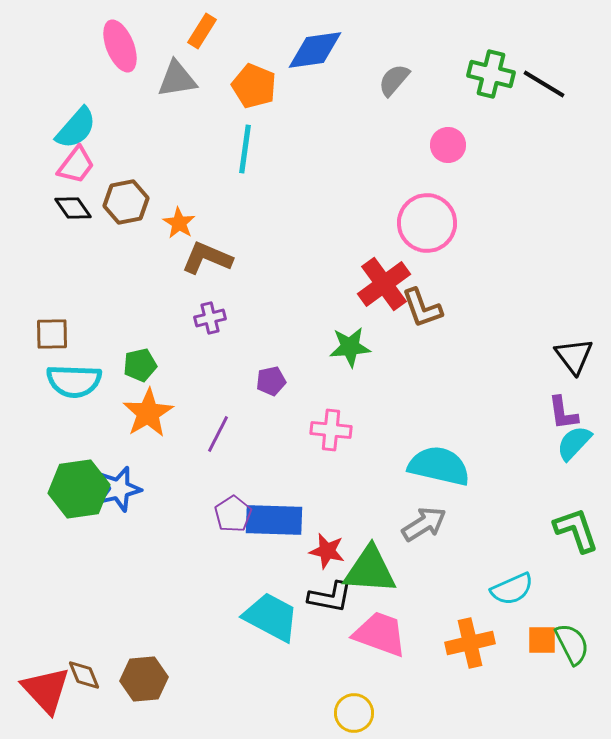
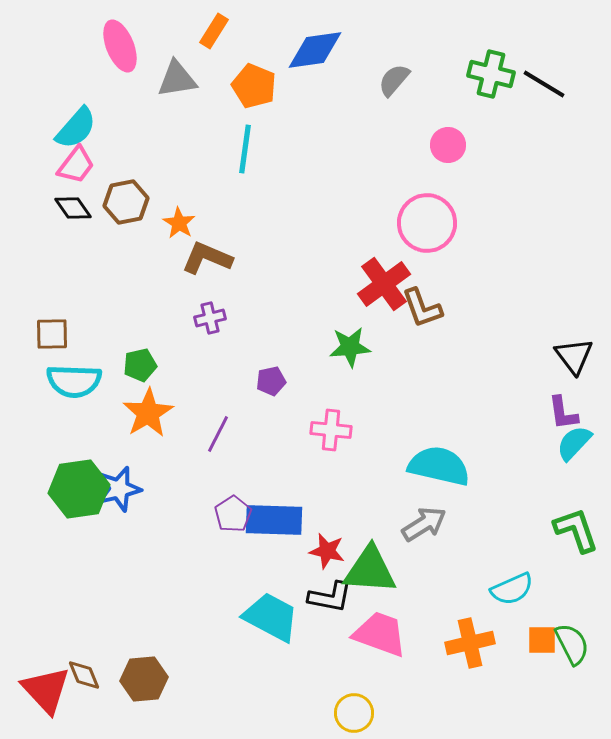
orange rectangle at (202, 31): moved 12 px right
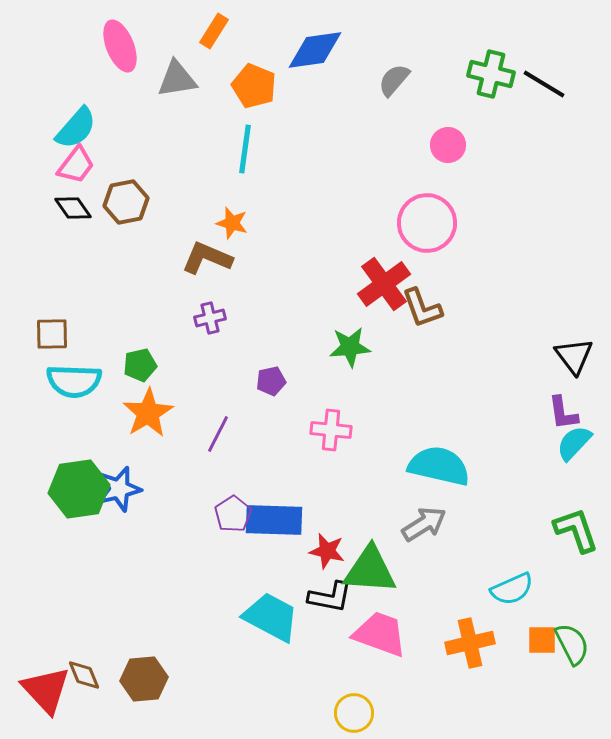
orange star at (179, 223): moved 53 px right; rotated 16 degrees counterclockwise
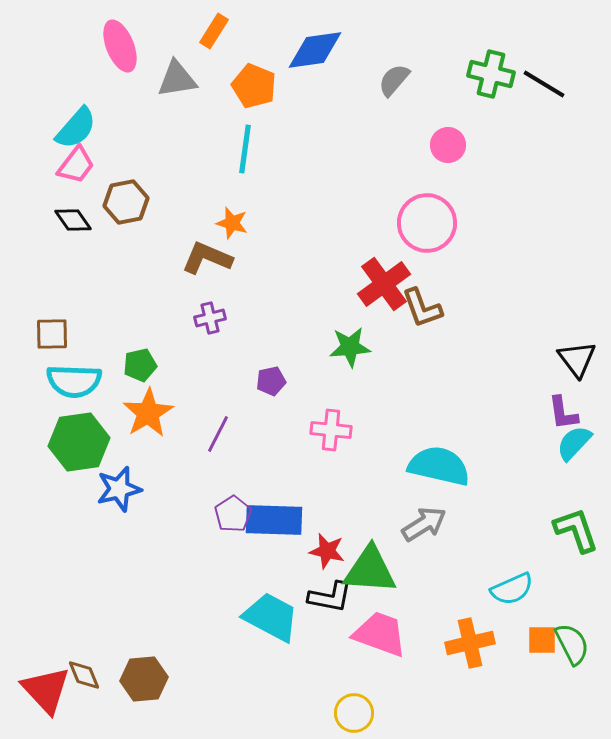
black diamond at (73, 208): moved 12 px down
black triangle at (574, 356): moved 3 px right, 3 px down
green hexagon at (79, 489): moved 47 px up
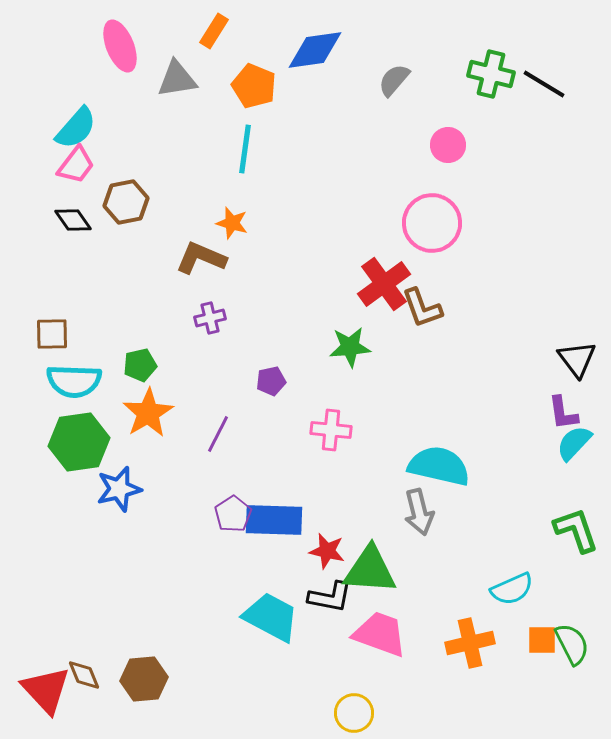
pink circle at (427, 223): moved 5 px right
brown L-shape at (207, 258): moved 6 px left
gray arrow at (424, 524): moved 5 px left, 12 px up; rotated 108 degrees clockwise
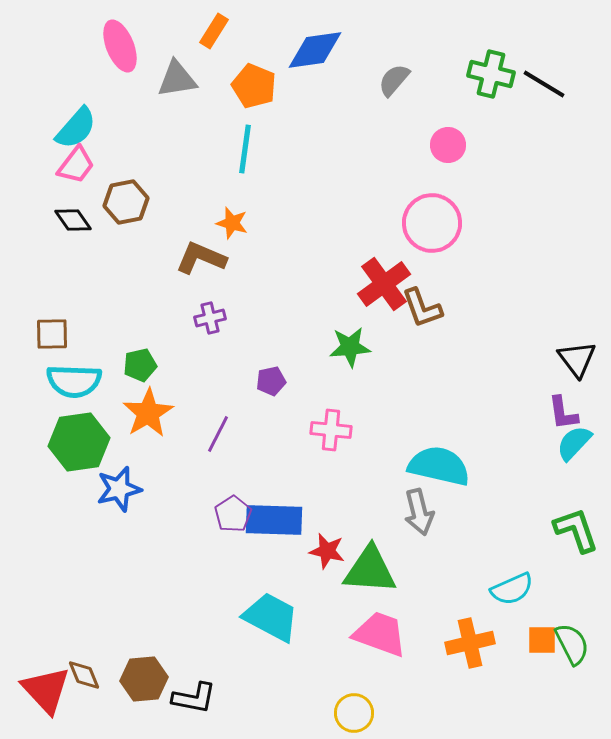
black L-shape at (330, 597): moved 136 px left, 101 px down
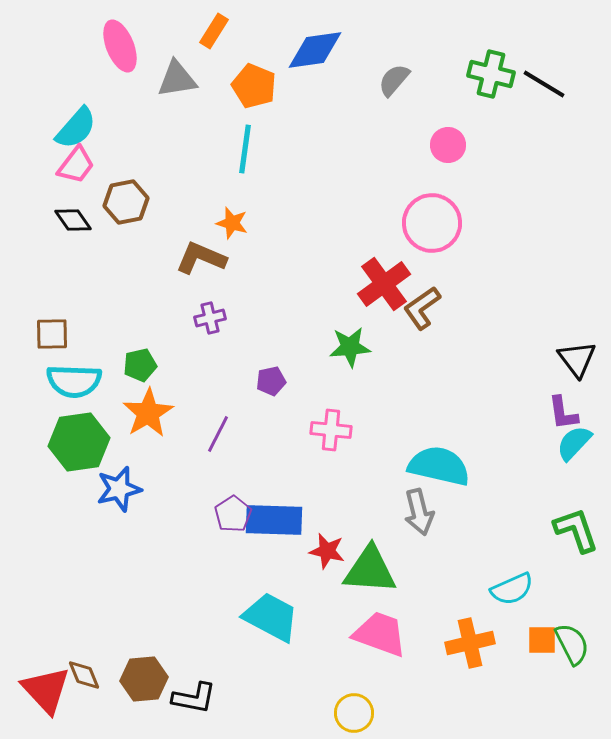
brown L-shape at (422, 308): rotated 75 degrees clockwise
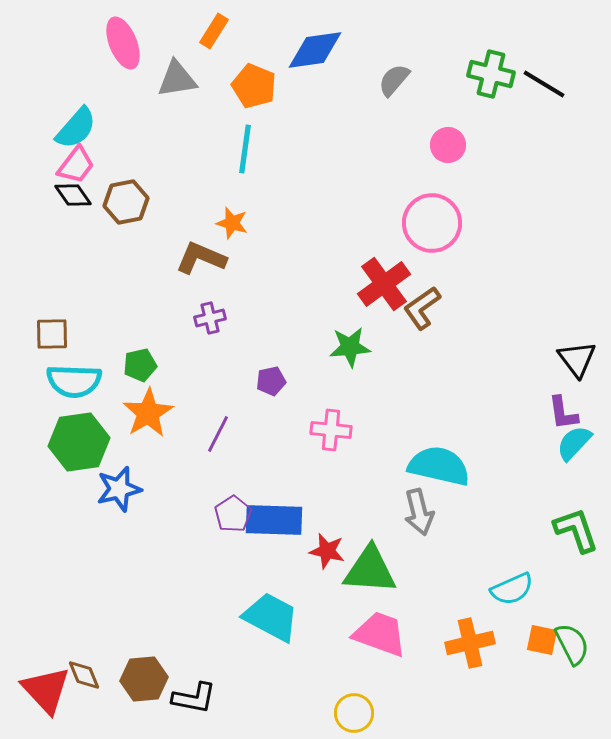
pink ellipse at (120, 46): moved 3 px right, 3 px up
black diamond at (73, 220): moved 25 px up
orange square at (542, 640): rotated 12 degrees clockwise
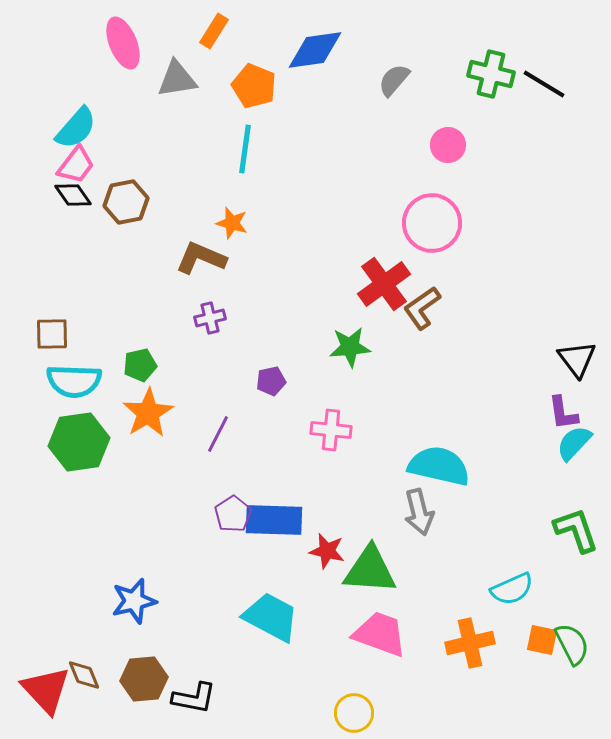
blue star at (119, 489): moved 15 px right, 112 px down
